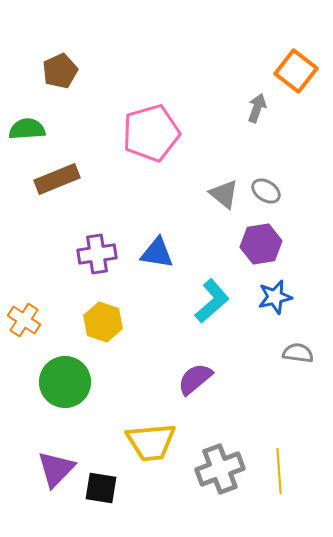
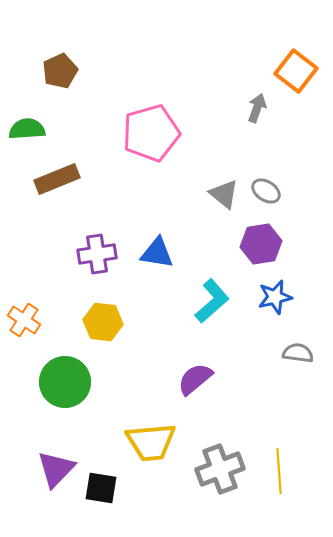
yellow hexagon: rotated 12 degrees counterclockwise
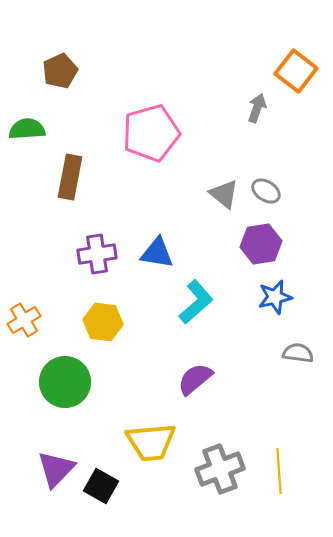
brown rectangle: moved 13 px right, 2 px up; rotated 57 degrees counterclockwise
cyan L-shape: moved 16 px left, 1 px down
orange cross: rotated 24 degrees clockwise
black square: moved 2 px up; rotated 20 degrees clockwise
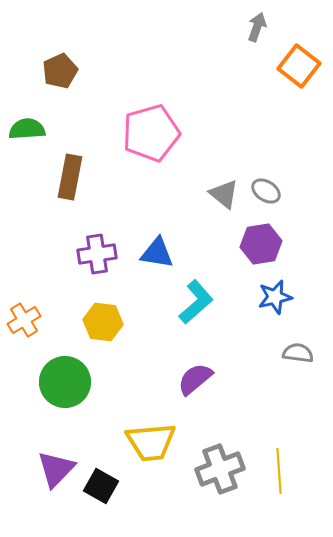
orange square: moved 3 px right, 5 px up
gray arrow: moved 81 px up
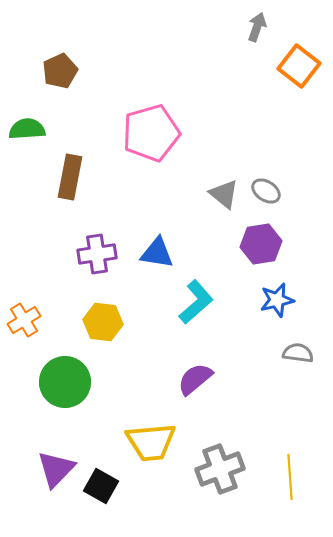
blue star: moved 2 px right, 3 px down
yellow line: moved 11 px right, 6 px down
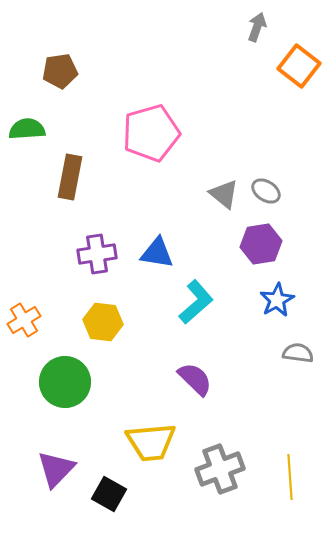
brown pentagon: rotated 16 degrees clockwise
blue star: rotated 16 degrees counterclockwise
purple semicircle: rotated 84 degrees clockwise
black square: moved 8 px right, 8 px down
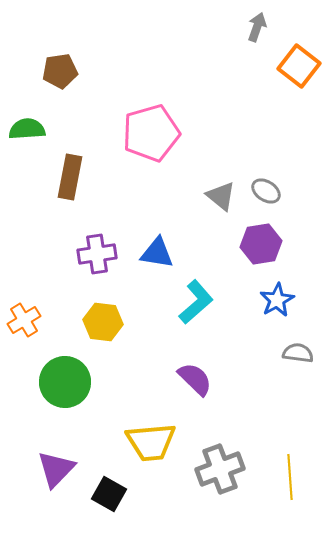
gray triangle: moved 3 px left, 2 px down
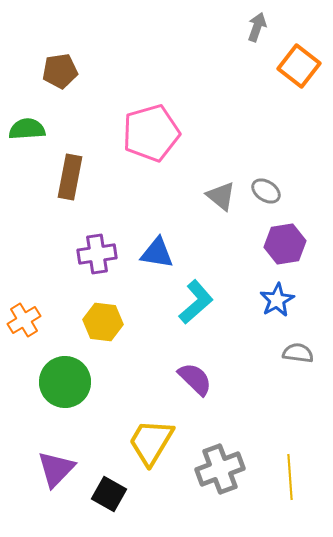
purple hexagon: moved 24 px right
yellow trapezoid: rotated 126 degrees clockwise
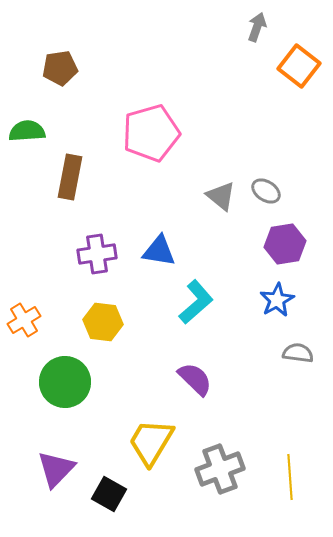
brown pentagon: moved 3 px up
green semicircle: moved 2 px down
blue triangle: moved 2 px right, 2 px up
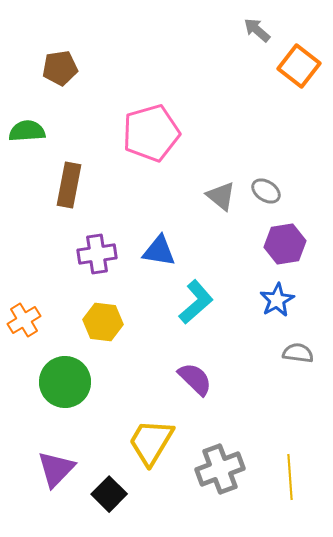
gray arrow: moved 3 px down; rotated 68 degrees counterclockwise
brown rectangle: moved 1 px left, 8 px down
black square: rotated 16 degrees clockwise
